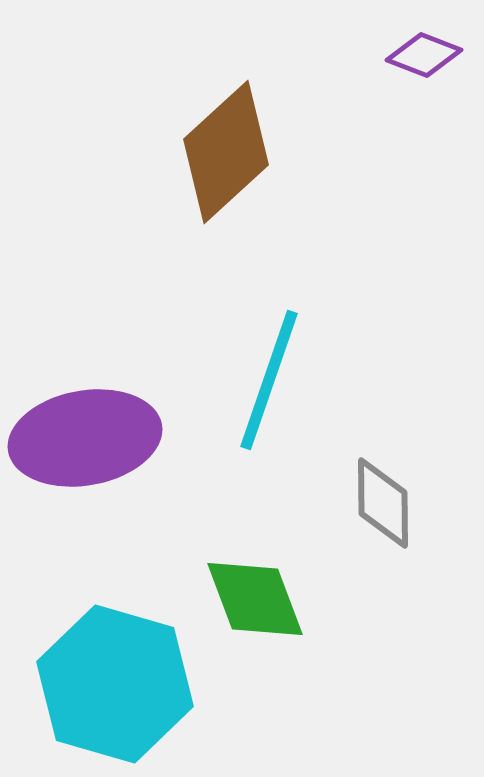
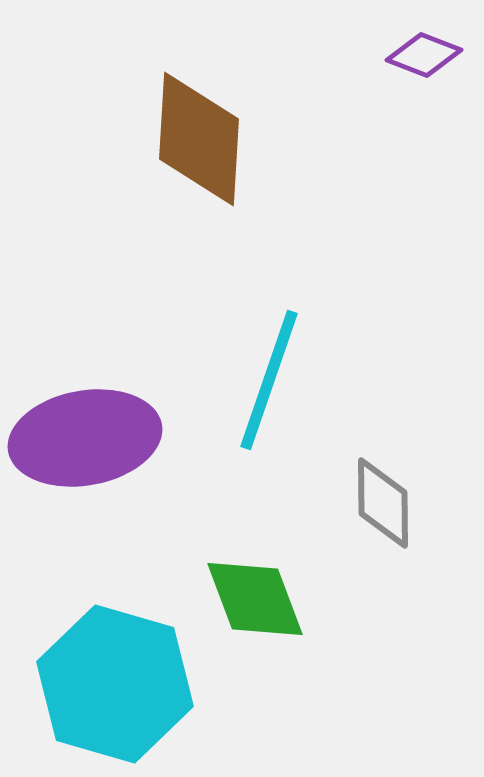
brown diamond: moved 27 px left, 13 px up; rotated 44 degrees counterclockwise
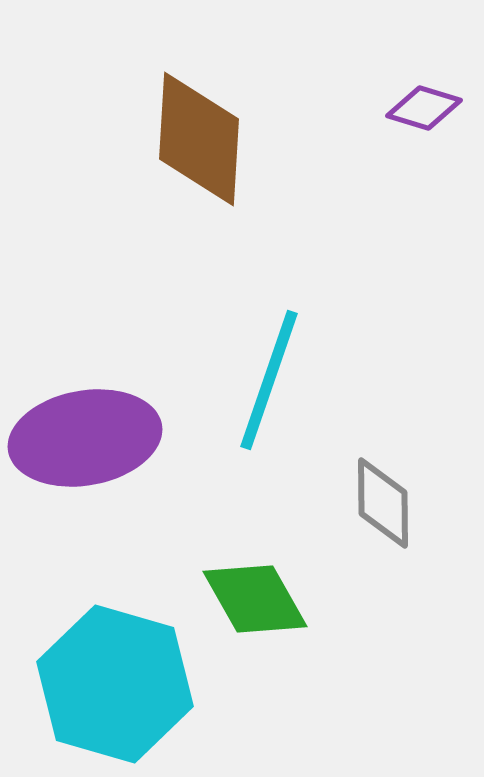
purple diamond: moved 53 px down; rotated 4 degrees counterclockwise
green diamond: rotated 9 degrees counterclockwise
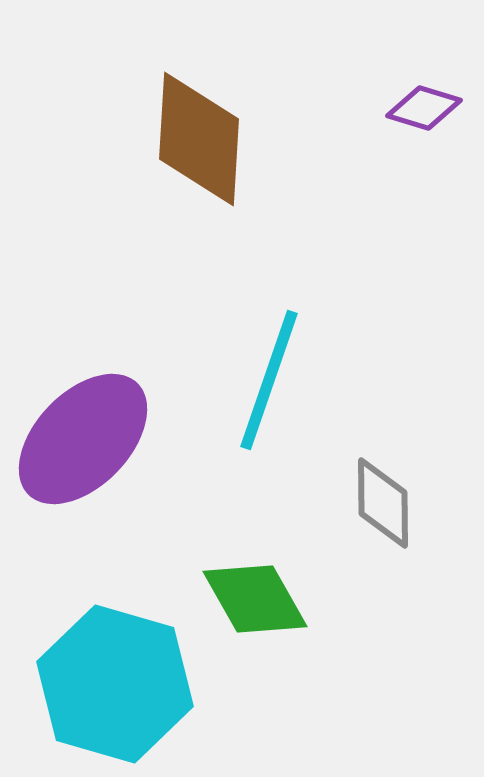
purple ellipse: moved 2 px left, 1 px down; rotated 36 degrees counterclockwise
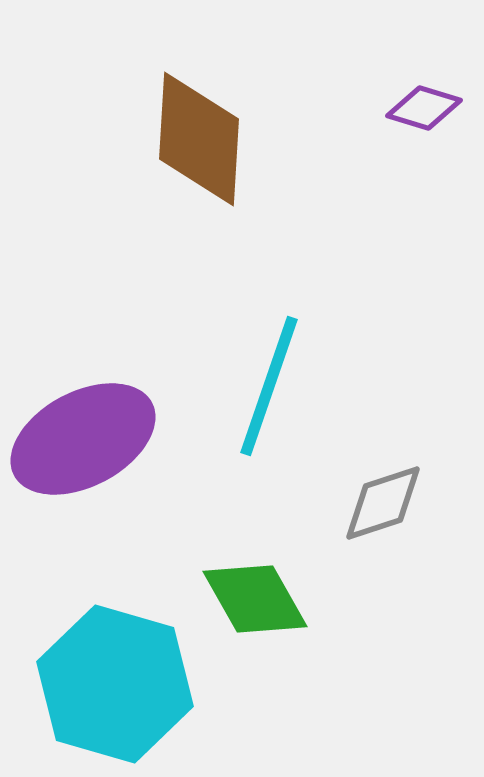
cyan line: moved 6 px down
purple ellipse: rotated 18 degrees clockwise
gray diamond: rotated 72 degrees clockwise
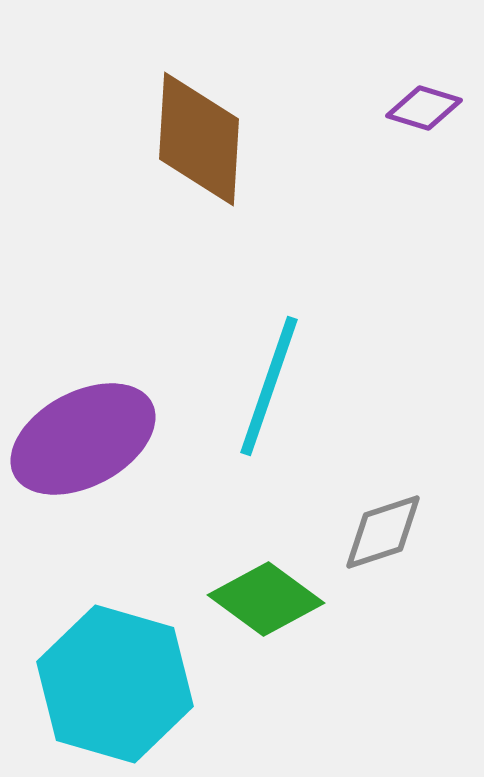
gray diamond: moved 29 px down
green diamond: moved 11 px right; rotated 24 degrees counterclockwise
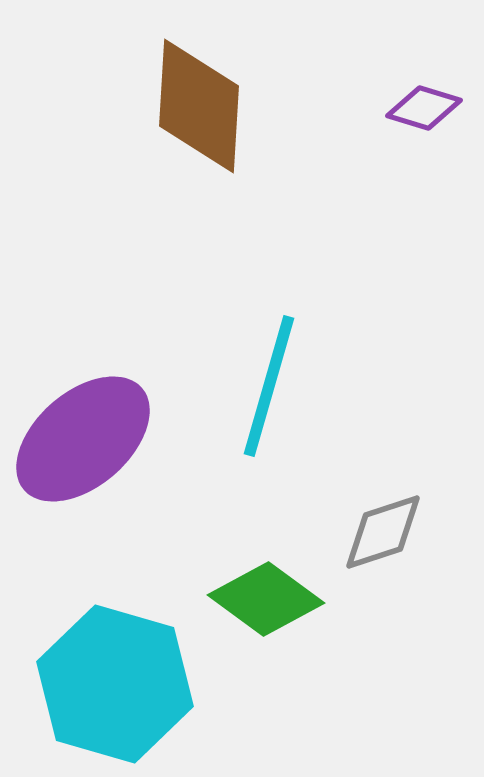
brown diamond: moved 33 px up
cyan line: rotated 3 degrees counterclockwise
purple ellipse: rotated 13 degrees counterclockwise
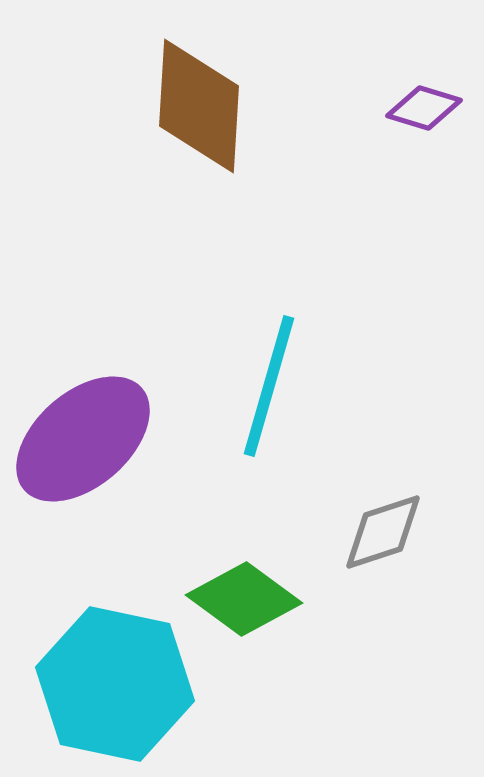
green diamond: moved 22 px left
cyan hexagon: rotated 4 degrees counterclockwise
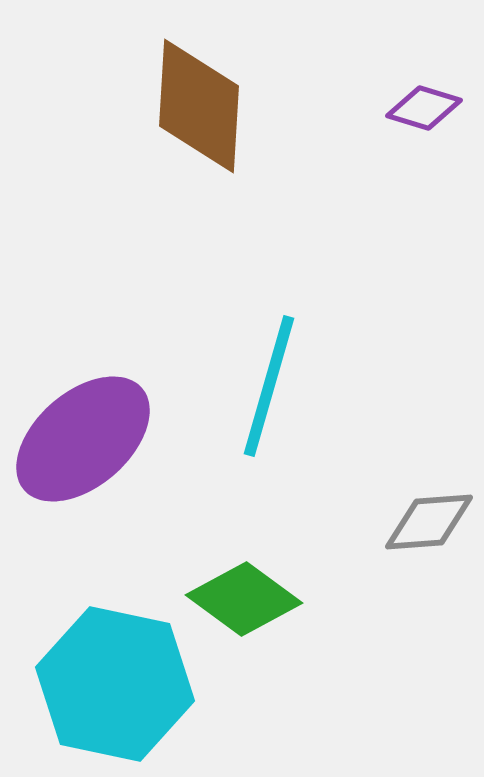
gray diamond: moved 46 px right, 10 px up; rotated 14 degrees clockwise
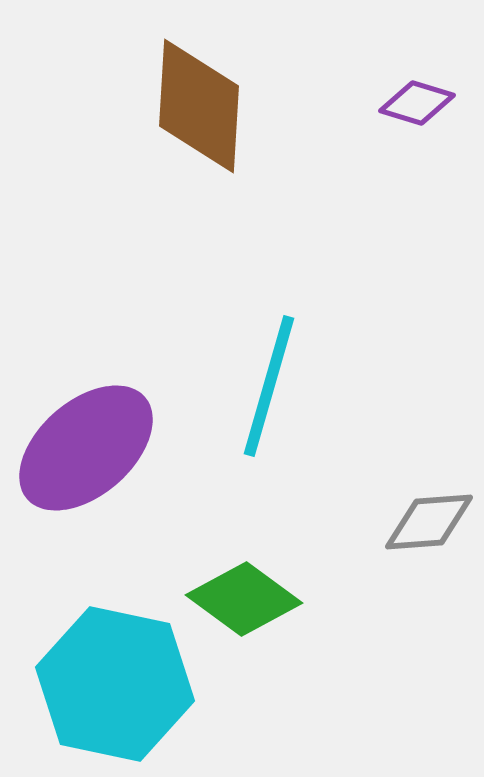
purple diamond: moved 7 px left, 5 px up
purple ellipse: moved 3 px right, 9 px down
